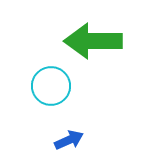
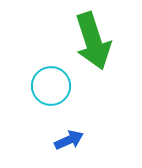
green arrow: rotated 108 degrees counterclockwise
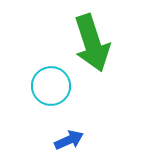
green arrow: moved 1 px left, 2 px down
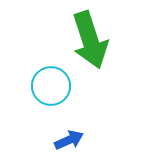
green arrow: moved 2 px left, 3 px up
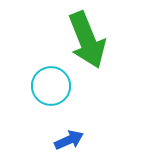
green arrow: moved 3 px left; rotated 4 degrees counterclockwise
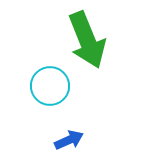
cyan circle: moved 1 px left
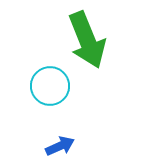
blue arrow: moved 9 px left, 6 px down
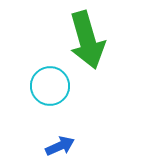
green arrow: rotated 6 degrees clockwise
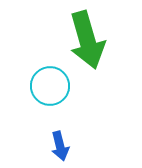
blue arrow: rotated 100 degrees clockwise
